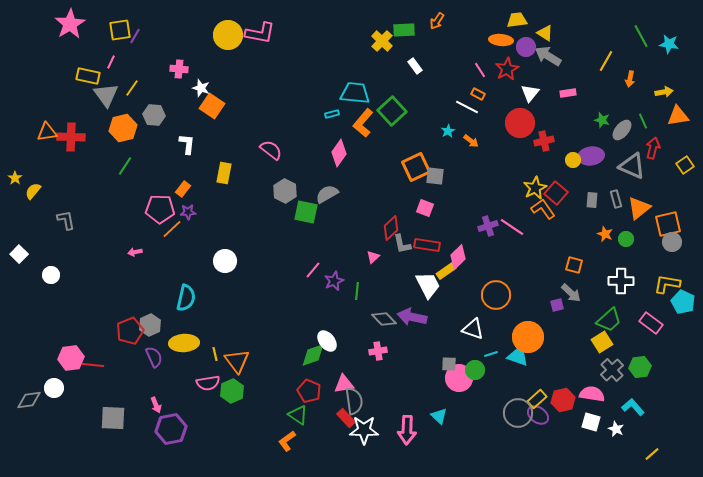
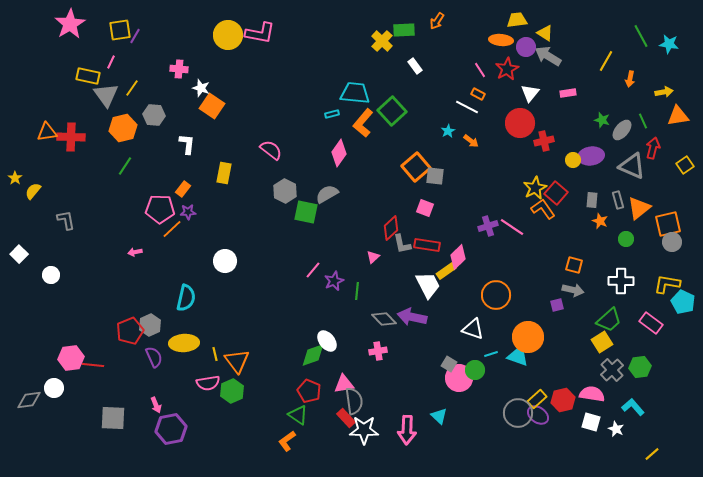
orange square at (416, 167): rotated 16 degrees counterclockwise
gray rectangle at (616, 199): moved 2 px right, 1 px down
orange star at (605, 234): moved 5 px left, 13 px up
gray arrow at (571, 293): moved 2 px right, 3 px up; rotated 30 degrees counterclockwise
gray square at (449, 364): rotated 28 degrees clockwise
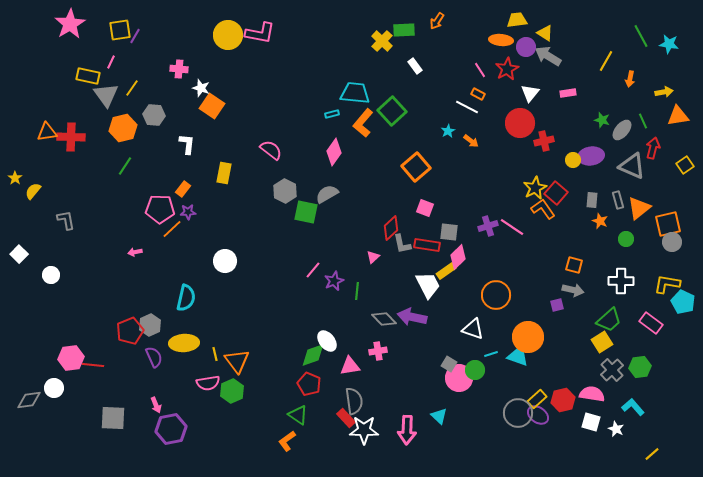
pink diamond at (339, 153): moved 5 px left, 1 px up
gray square at (435, 176): moved 14 px right, 56 px down
pink triangle at (344, 384): moved 6 px right, 18 px up
red pentagon at (309, 391): moved 7 px up
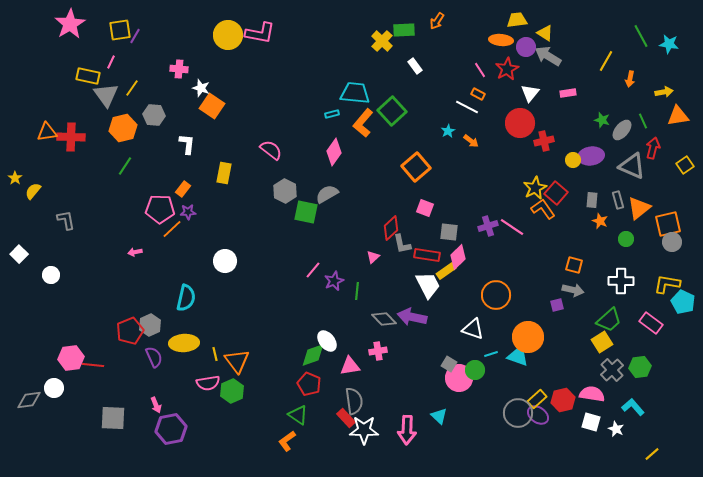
red rectangle at (427, 245): moved 10 px down
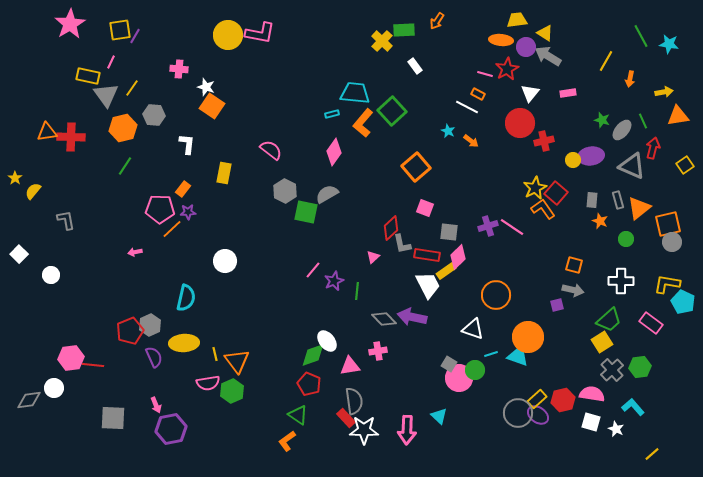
pink line at (480, 70): moved 5 px right, 4 px down; rotated 42 degrees counterclockwise
white star at (201, 88): moved 5 px right, 1 px up
cyan star at (448, 131): rotated 16 degrees counterclockwise
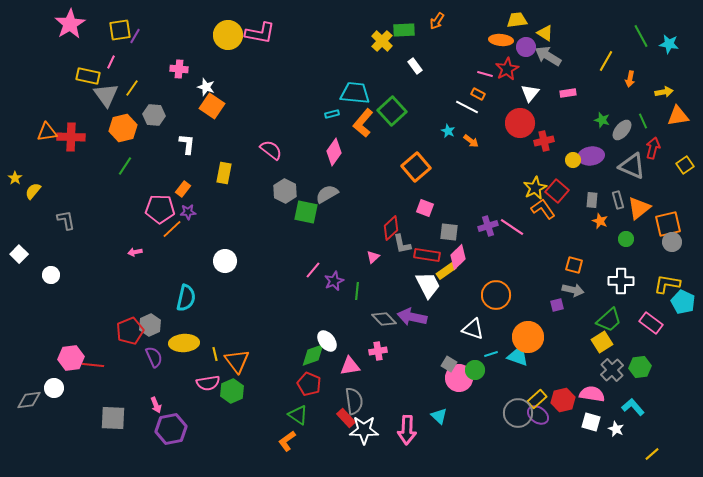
red square at (556, 193): moved 1 px right, 2 px up
